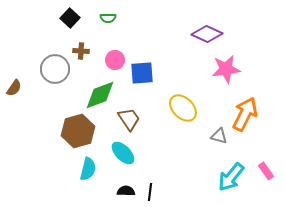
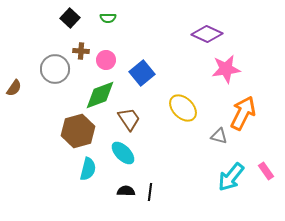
pink circle: moved 9 px left
blue square: rotated 35 degrees counterclockwise
orange arrow: moved 2 px left, 1 px up
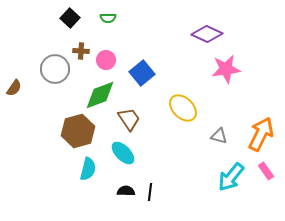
orange arrow: moved 18 px right, 21 px down
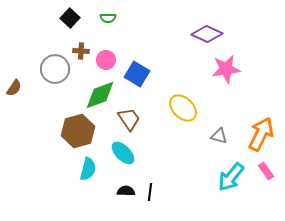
blue square: moved 5 px left, 1 px down; rotated 20 degrees counterclockwise
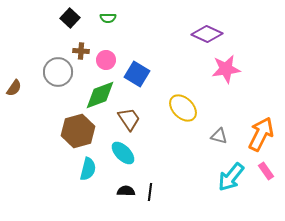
gray circle: moved 3 px right, 3 px down
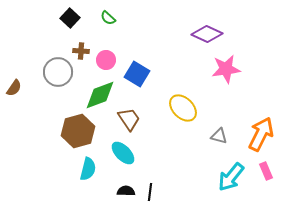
green semicircle: rotated 42 degrees clockwise
pink rectangle: rotated 12 degrees clockwise
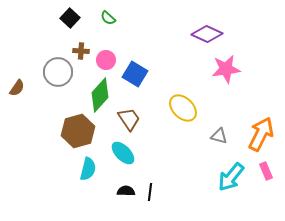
blue square: moved 2 px left
brown semicircle: moved 3 px right
green diamond: rotated 28 degrees counterclockwise
